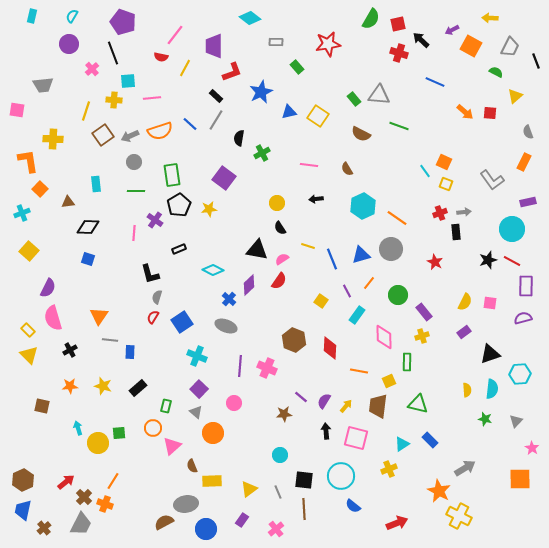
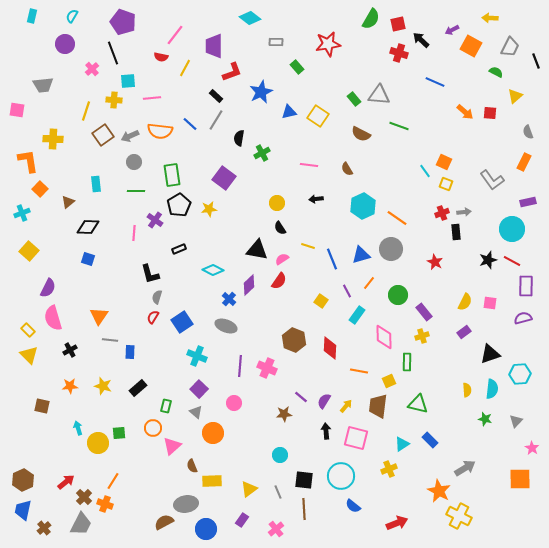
purple circle at (69, 44): moved 4 px left
orange semicircle at (160, 131): rotated 25 degrees clockwise
brown triangle at (68, 202): rotated 32 degrees counterclockwise
red cross at (440, 213): moved 2 px right
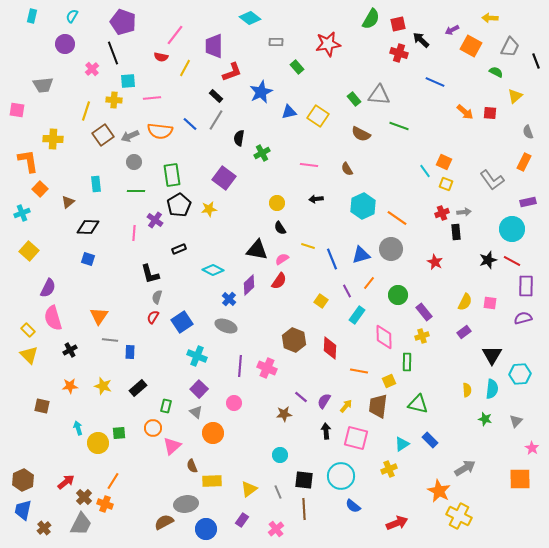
black triangle at (490, 354): moved 2 px right, 1 px down; rotated 40 degrees counterclockwise
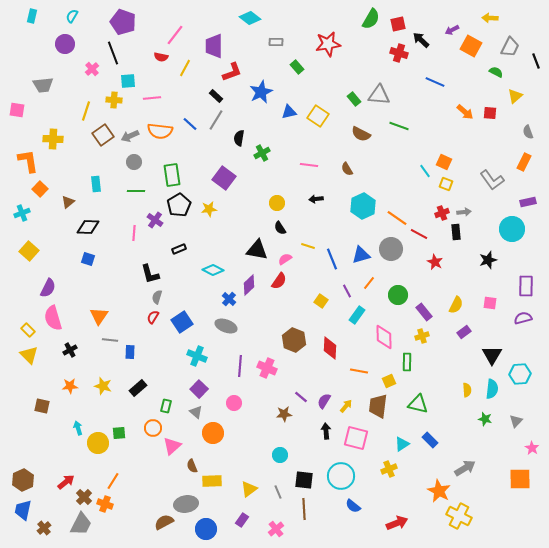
pink semicircle at (282, 259): moved 3 px right
red line at (512, 261): moved 93 px left, 27 px up
yellow semicircle at (465, 302): moved 9 px left, 3 px down
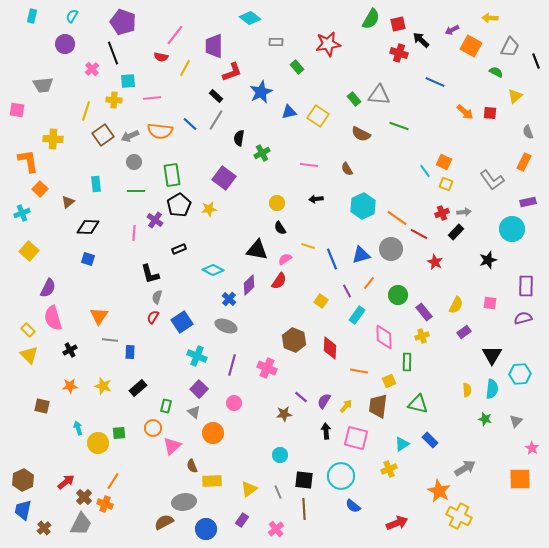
black rectangle at (456, 232): rotated 49 degrees clockwise
purple line at (240, 366): moved 8 px left, 1 px up; rotated 10 degrees clockwise
gray triangle at (196, 412): moved 2 px left
gray ellipse at (186, 504): moved 2 px left, 2 px up
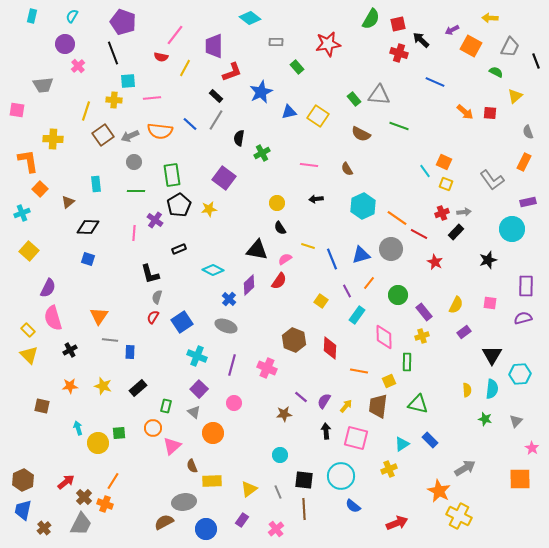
pink cross at (92, 69): moved 14 px left, 3 px up
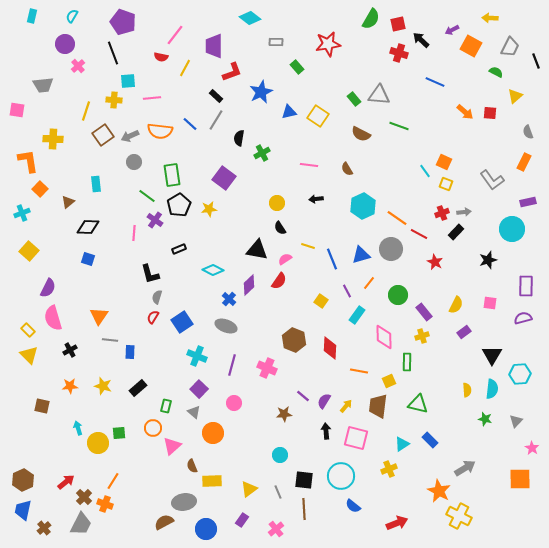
green line at (136, 191): moved 11 px right, 5 px down; rotated 36 degrees clockwise
purple line at (301, 397): moved 2 px right, 1 px up
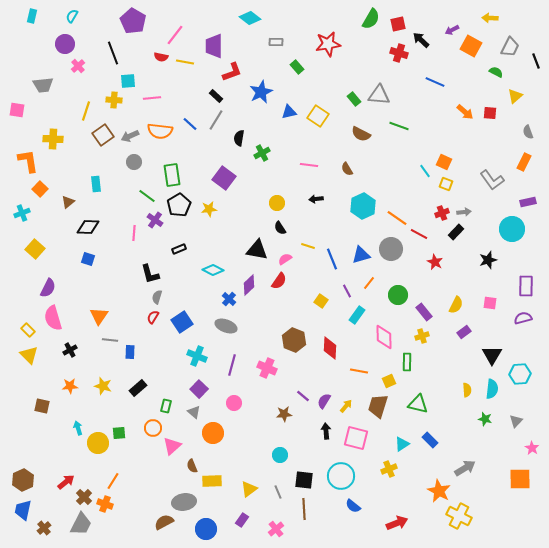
purple pentagon at (123, 22): moved 10 px right, 1 px up; rotated 10 degrees clockwise
yellow line at (185, 68): moved 6 px up; rotated 72 degrees clockwise
yellow square at (29, 251): moved 6 px right, 2 px up
brown trapezoid at (378, 406): rotated 10 degrees clockwise
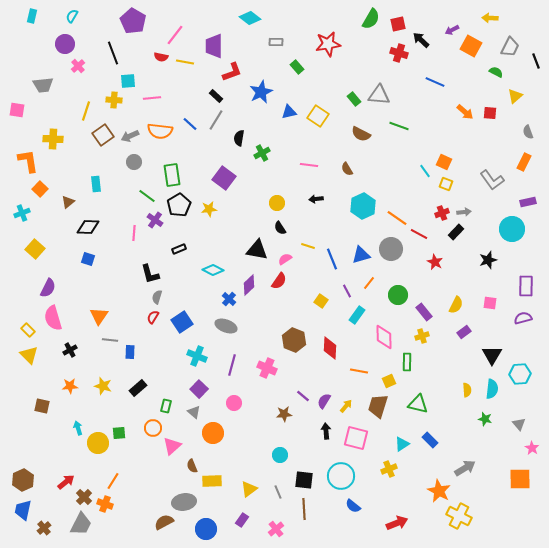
gray triangle at (516, 421): moved 3 px right, 3 px down; rotated 24 degrees counterclockwise
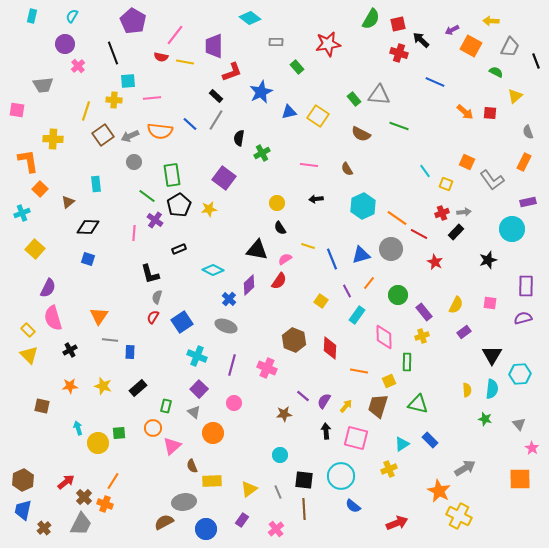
yellow arrow at (490, 18): moved 1 px right, 3 px down
orange square at (444, 162): moved 23 px right
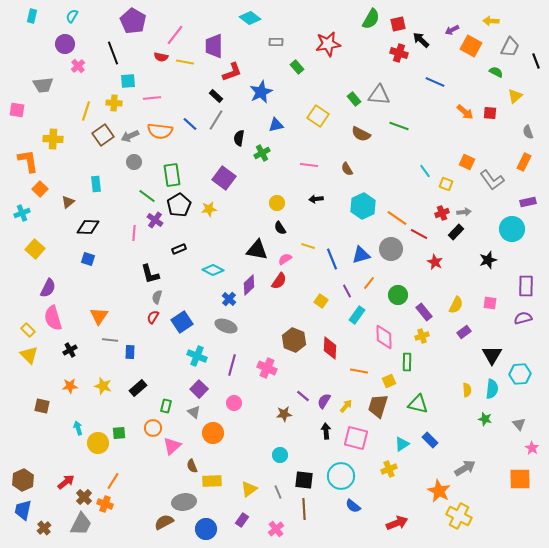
yellow cross at (114, 100): moved 3 px down
blue triangle at (289, 112): moved 13 px left, 13 px down
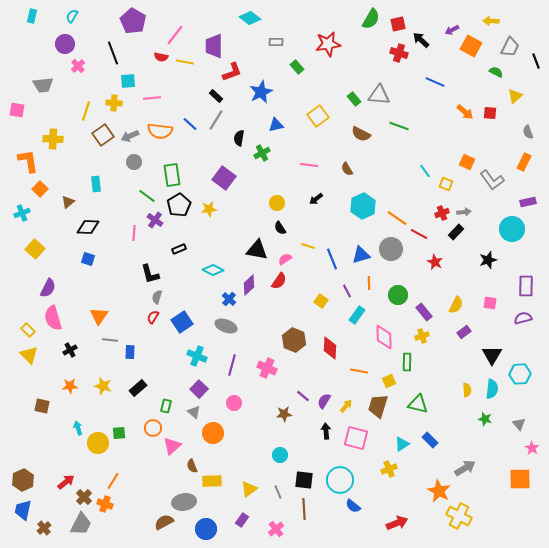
yellow square at (318, 116): rotated 20 degrees clockwise
black arrow at (316, 199): rotated 32 degrees counterclockwise
orange line at (369, 283): rotated 40 degrees counterclockwise
cyan circle at (341, 476): moved 1 px left, 4 px down
